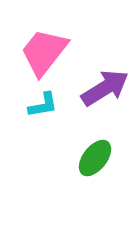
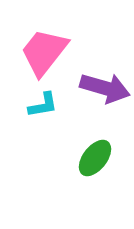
purple arrow: rotated 48 degrees clockwise
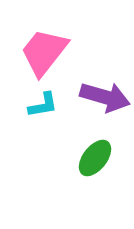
purple arrow: moved 9 px down
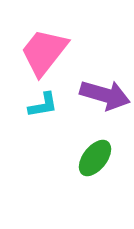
purple arrow: moved 2 px up
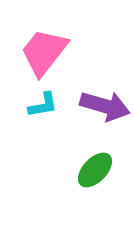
purple arrow: moved 11 px down
green ellipse: moved 12 px down; rotated 6 degrees clockwise
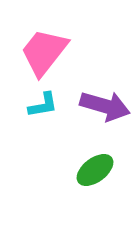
green ellipse: rotated 9 degrees clockwise
